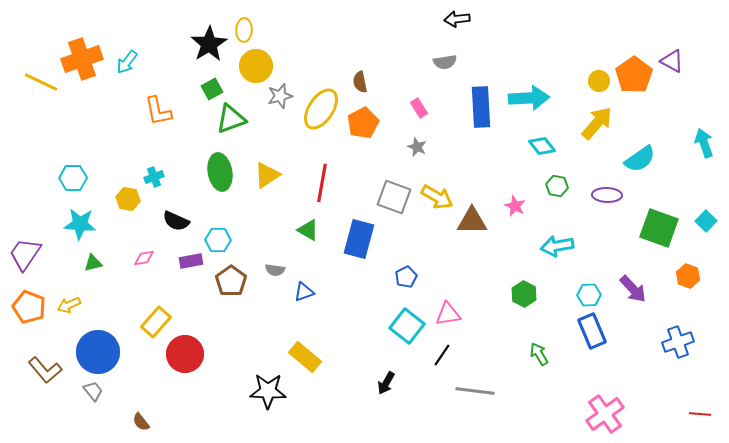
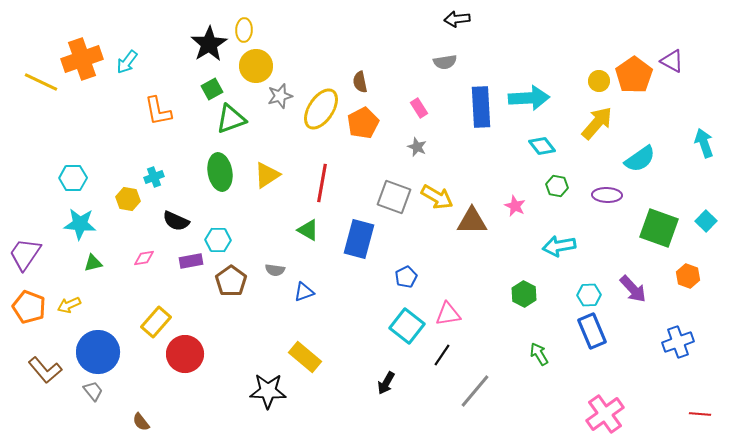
cyan arrow at (557, 246): moved 2 px right
gray line at (475, 391): rotated 57 degrees counterclockwise
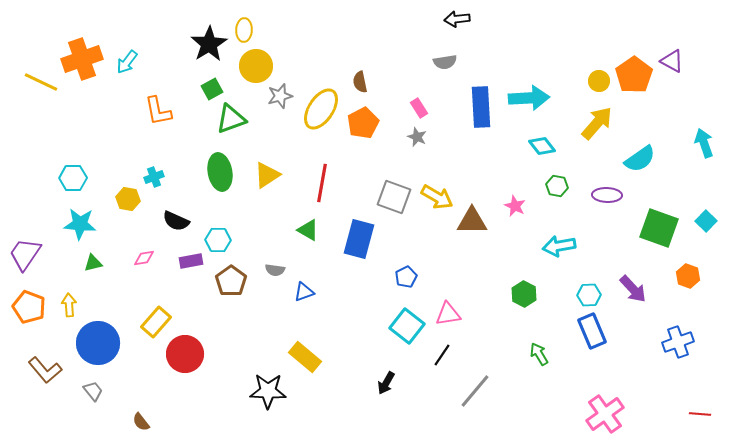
gray star at (417, 147): moved 10 px up
yellow arrow at (69, 305): rotated 110 degrees clockwise
blue circle at (98, 352): moved 9 px up
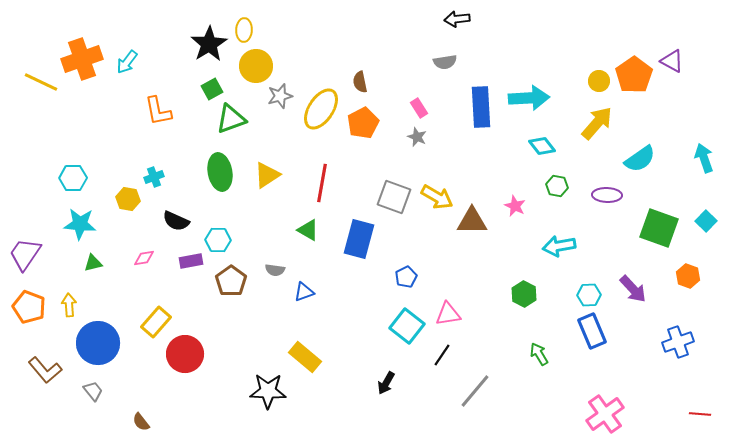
cyan arrow at (704, 143): moved 15 px down
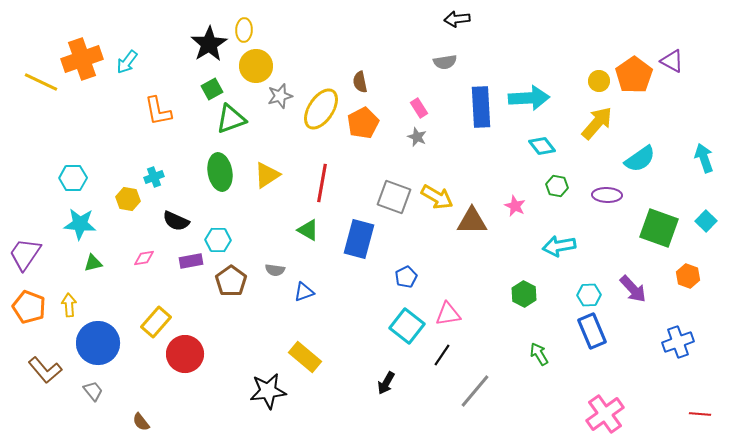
black star at (268, 391): rotated 9 degrees counterclockwise
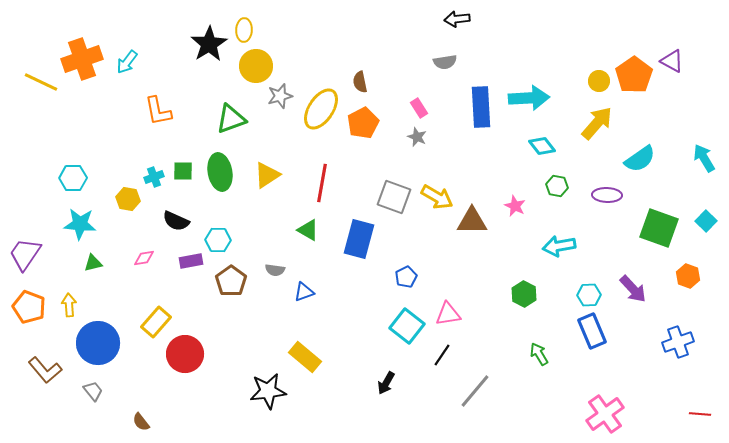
green square at (212, 89): moved 29 px left, 82 px down; rotated 30 degrees clockwise
cyan arrow at (704, 158): rotated 12 degrees counterclockwise
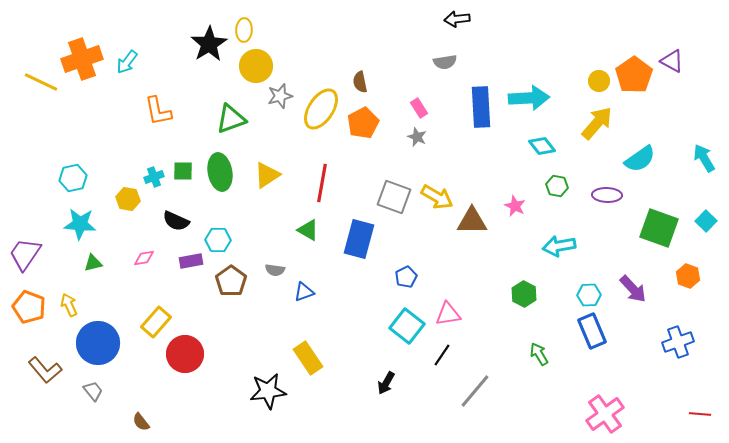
cyan hexagon at (73, 178): rotated 12 degrees counterclockwise
yellow arrow at (69, 305): rotated 20 degrees counterclockwise
yellow rectangle at (305, 357): moved 3 px right, 1 px down; rotated 16 degrees clockwise
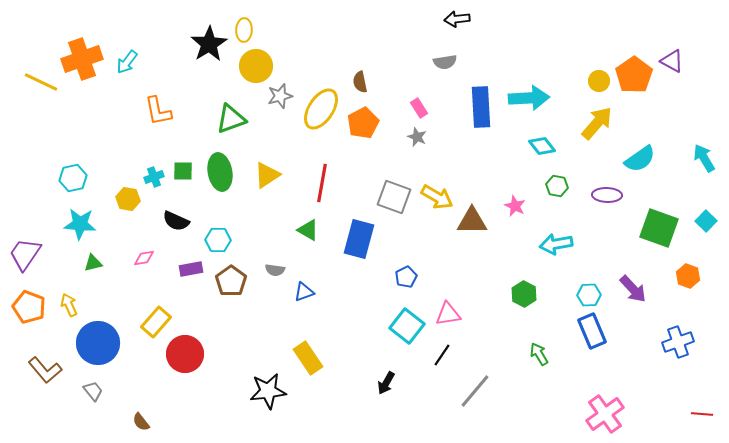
cyan arrow at (559, 246): moved 3 px left, 2 px up
purple rectangle at (191, 261): moved 8 px down
red line at (700, 414): moved 2 px right
